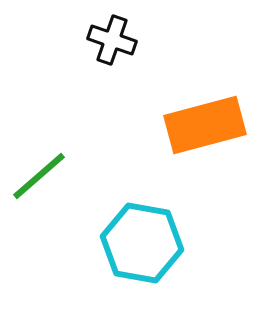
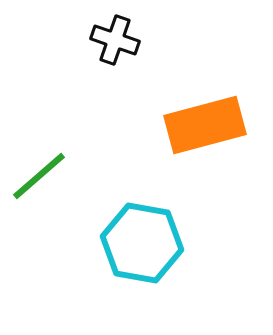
black cross: moved 3 px right
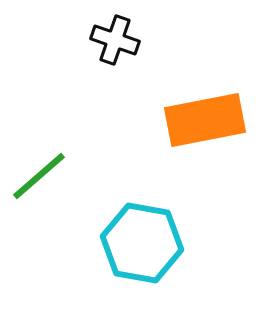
orange rectangle: moved 5 px up; rotated 4 degrees clockwise
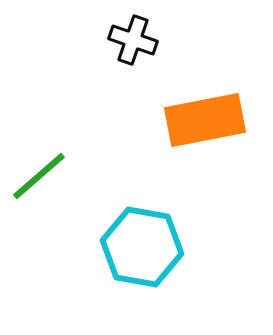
black cross: moved 18 px right
cyan hexagon: moved 4 px down
